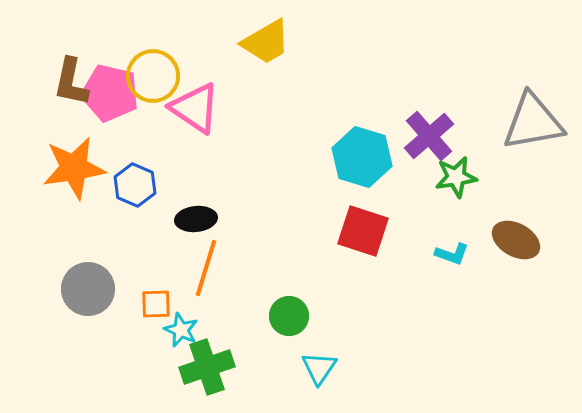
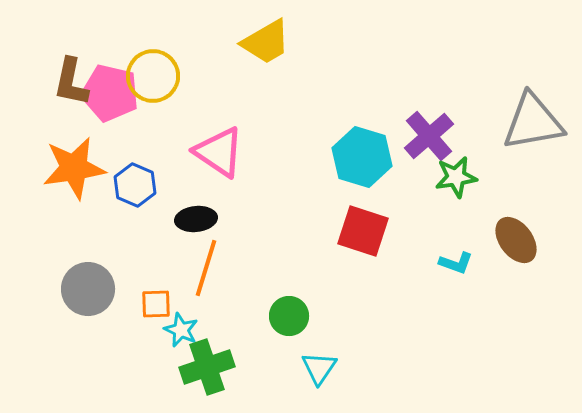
pink triangle: moved 24 px right, 44 px down
brown ellipse: rotated 24 degrees clockwise
cyan L-shape: moved 4 px right, 9 px down
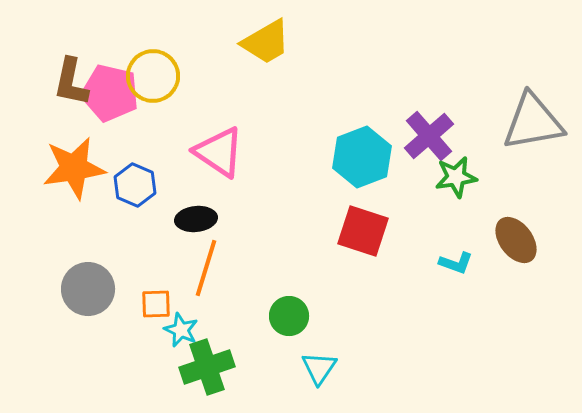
cyan hexagon: rotated 22 degrees clockwise
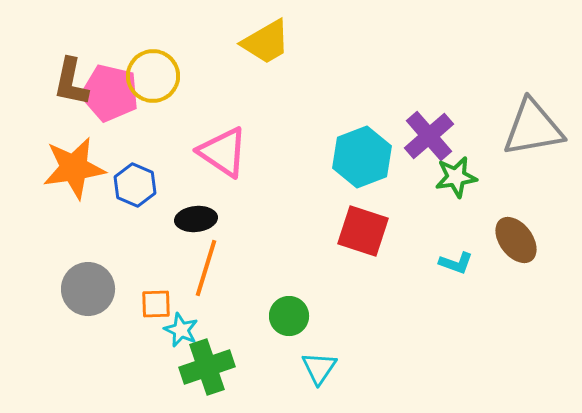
gray triangle: moved 6 px down
pink triangle: moved 4 px right
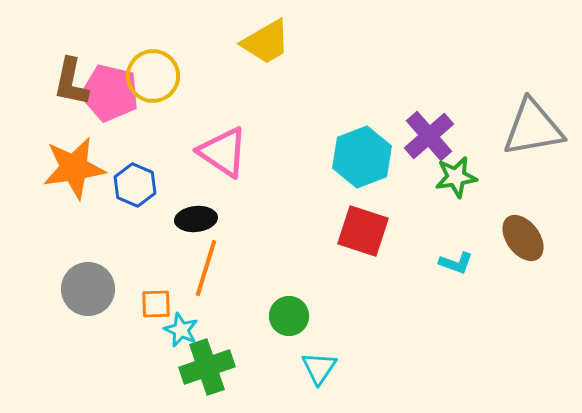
brown ellipse: moved 7 px right, 2 px up
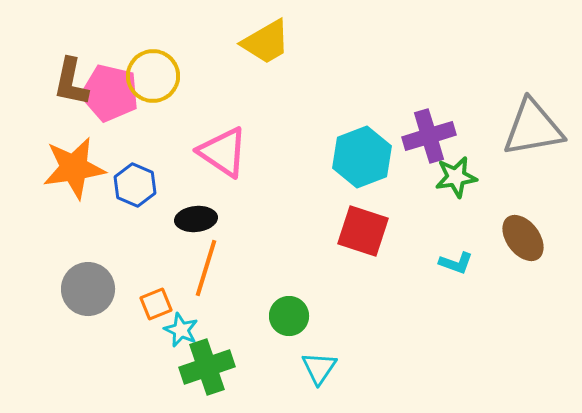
purple cross: rotated 24 degrees clockwise
orange square: rotated 20 degrees counterclockwise
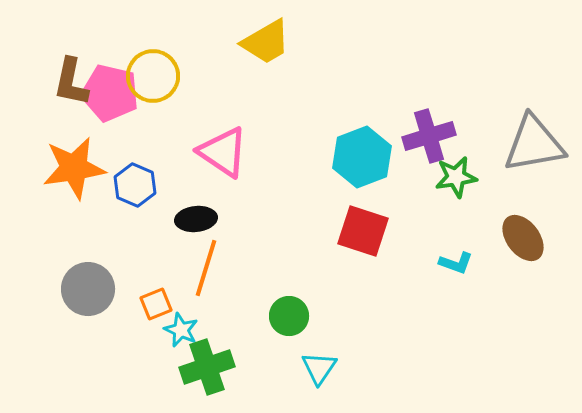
gray triangle: moved 1 px right, 16 px down
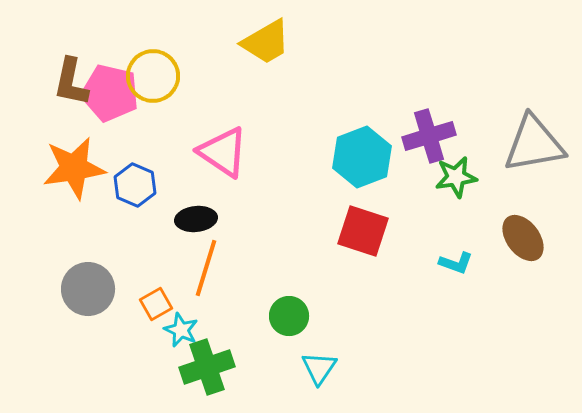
orange square: rotated 8 degrees counterclockwise
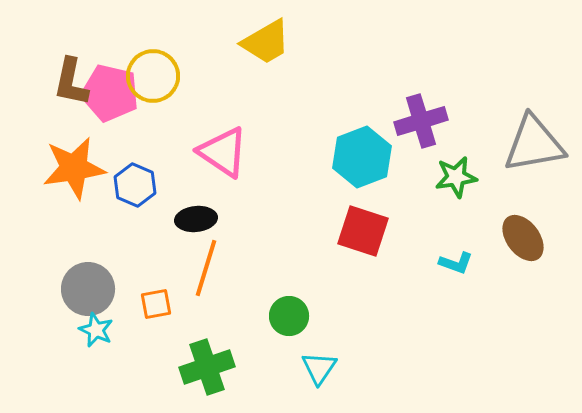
purple cross: moved 8 px left, 15 px up
orange square: rotated 20 degrees clockwise
cyan star: moved 85 px left
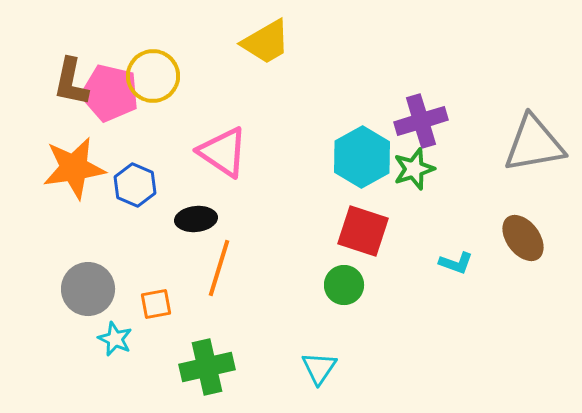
cyan hexagon: rotated 8 degrees counterclockwise
green star: moved 42 px left, 8 px up; rotated 9 degrees counterclockwise
orange line: moved 13 px right
green circle: moved 55 px right, 31 px up
cyan star: moved 19 px right, 9 px down
green cross: rotated 6 degrees clockwise
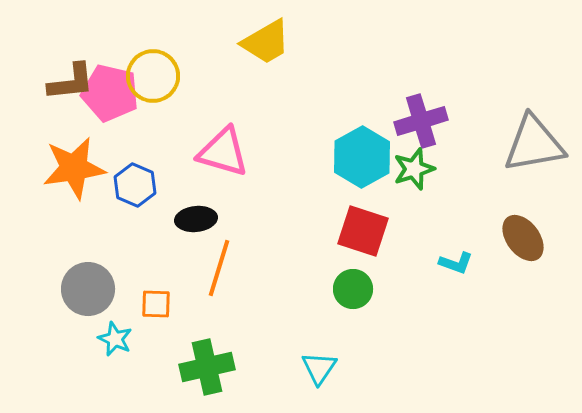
brown L-shape: rotated 108 degrees counterclockwise
pink triangle: rotated 18 degrees counterclockwise
green circle: moved 9 px right, 4 px down
orange square: rotated 12 degrees clockwise
